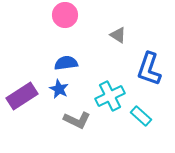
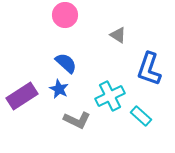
blue semicircle: rotated 50 degrees clockwise
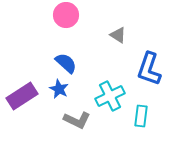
pink circle: moved 1 px right
cyan rectangle: rotated 55 degrees clockwise
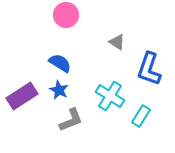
gray triangle: moved 1 px left, 7 px down
blue semicircle: moved 6 px left; rotated 10 degrees counterclockwise
blue star: moved 1 px down
cyan cross: rotated 32 degrees counterclockwise
cyan rectangle: rotated 25 degrees clockwise
gray L-shape: moved 6 px left; rotated 48 degrees counterclockwise
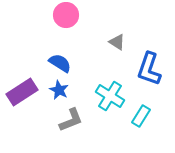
purple rectangle: moved 4 px up
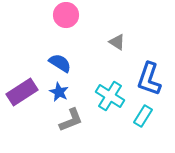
blue L-shape: moved 10 px down
blue star: moved 2 px down
cyan rectangle: moved 2 px right
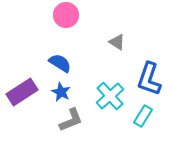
blue star: moved 2 px right
cyan cross: rotated 16 degrees clockwise
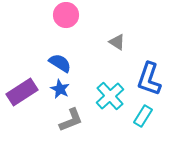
blue star: moved 1 px left, 3 px up
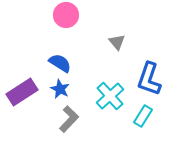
gray triangle: rotated 18 degrees clockwise
gray L-shape: moved 2 px left, 1 px up; rotated 24 degrees counterclockwise
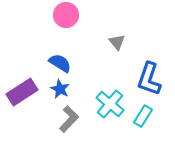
cyan cross: moved 8 px down; rotated 8 degrees counterclockwise
